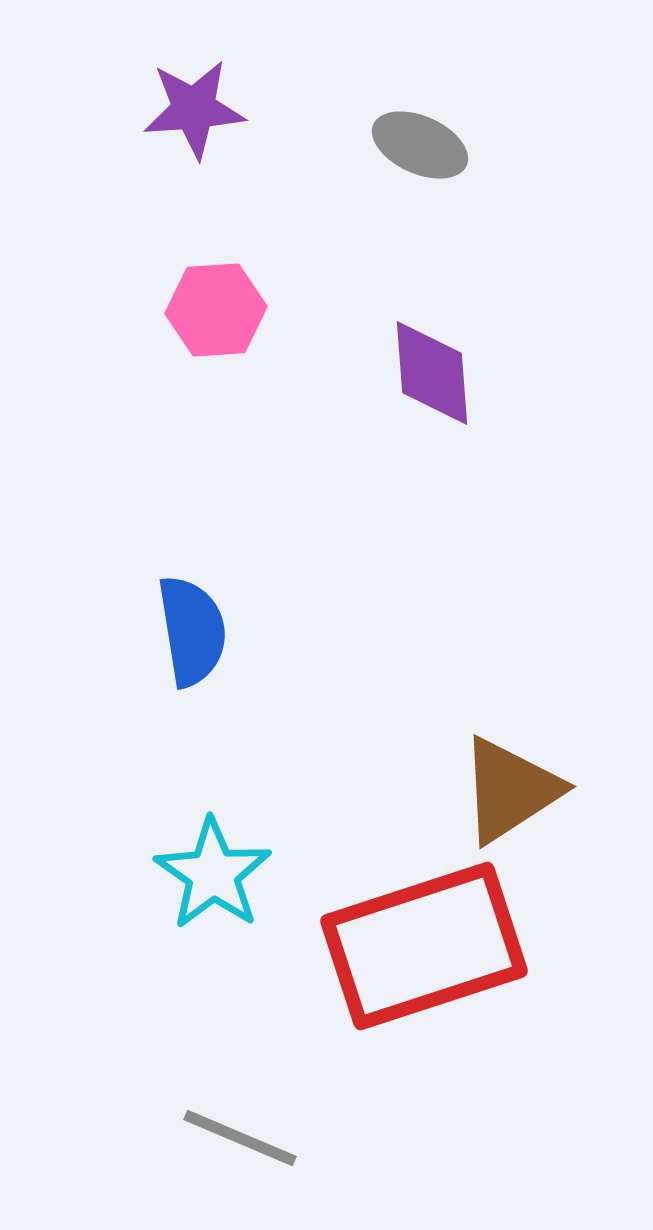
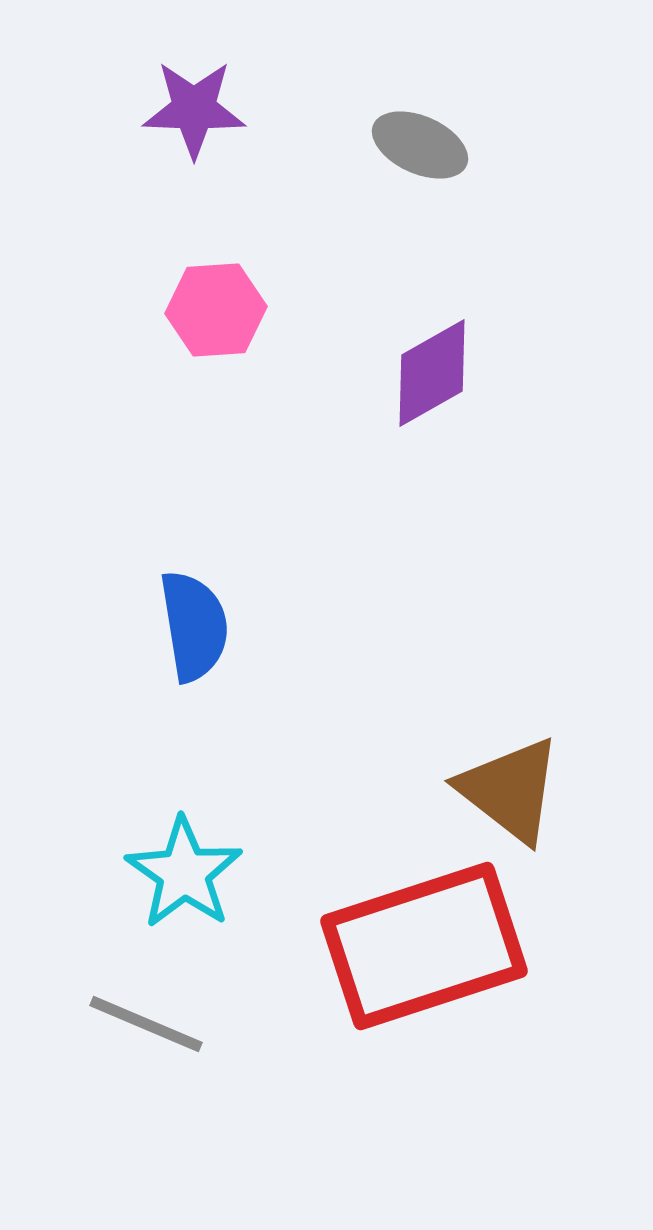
purple star: rotated 6 degrees clockwise
purple diamond: rotated 65 degrees clockwise
blue semicircle: moved 2 px right, 5 px up
brown triangle: rotated 49 degrees counterclockwise
cyan star: moved 29 px left, 1 px up
gray line: moved 94 px left, 114 px up
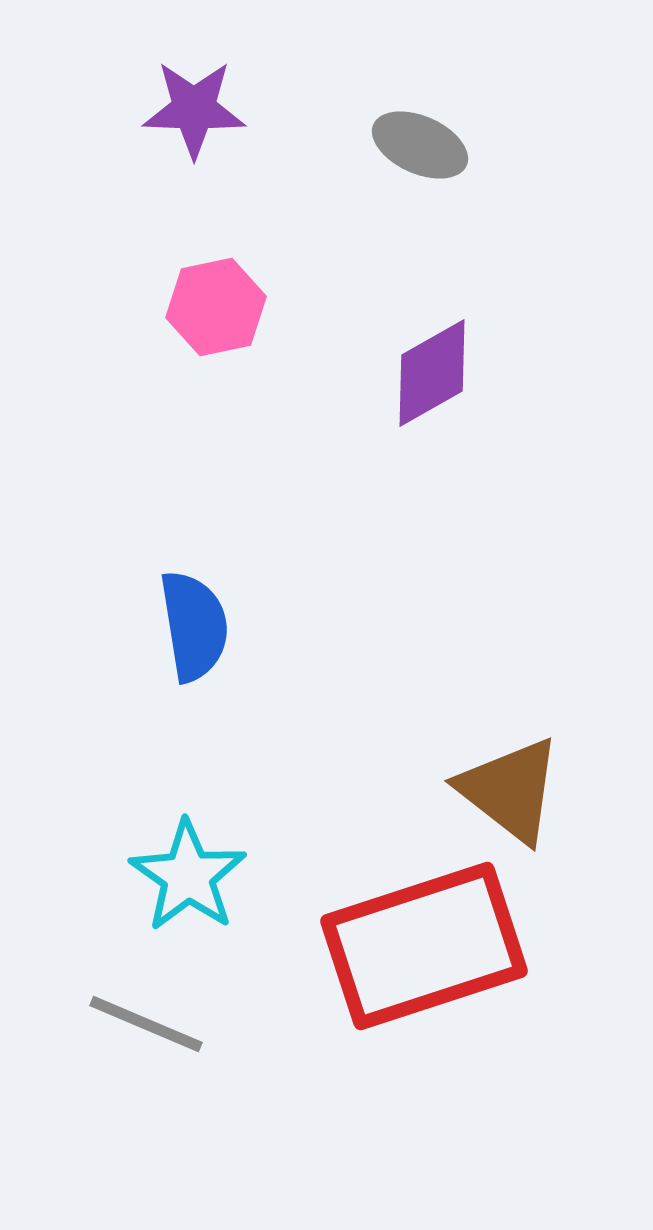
pink hexagon: moved 3 px up; rotated 8 degrees counterclockwise
cyan star: moved 4 px right, 3 px down
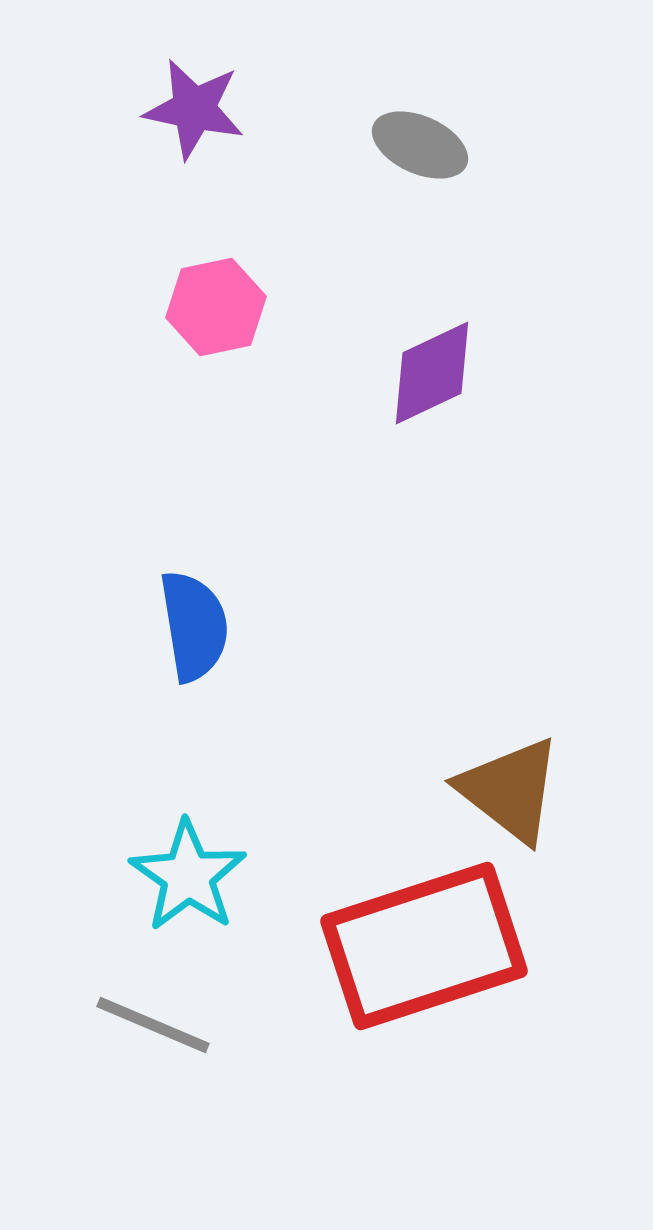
purple star: rotated 10 degrees clockwise
purple diamond: rotated 4 degrees clockwise
gray line: moved 7 px right, 1 px down
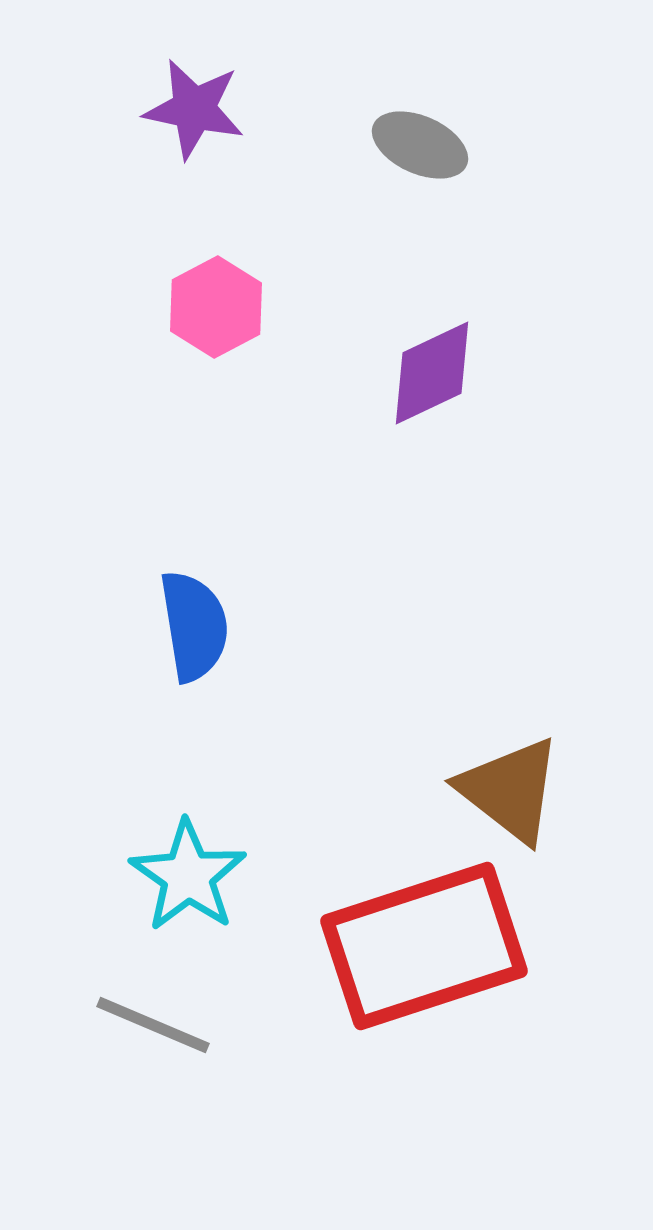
pink hexagon: rotated 16 degrees counterclockwise
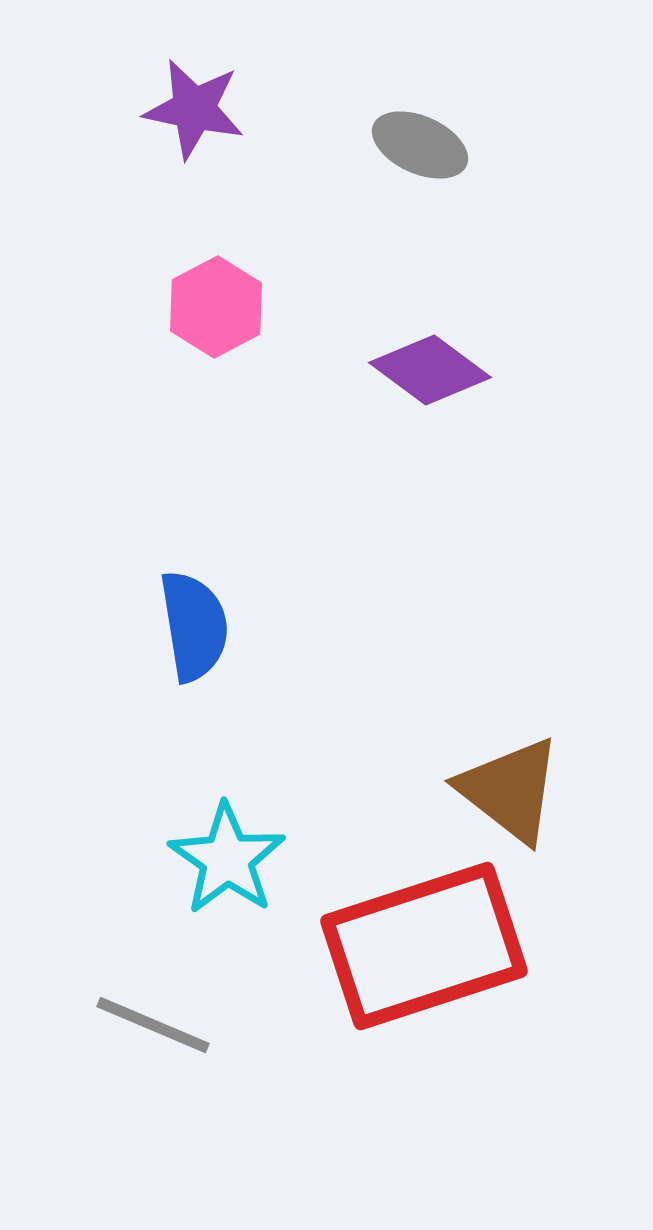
purple diamond: moved 2 px left, 3 px up; rotated 62 degrees clockwise
cyan star: moved 39 px right, 17 px up
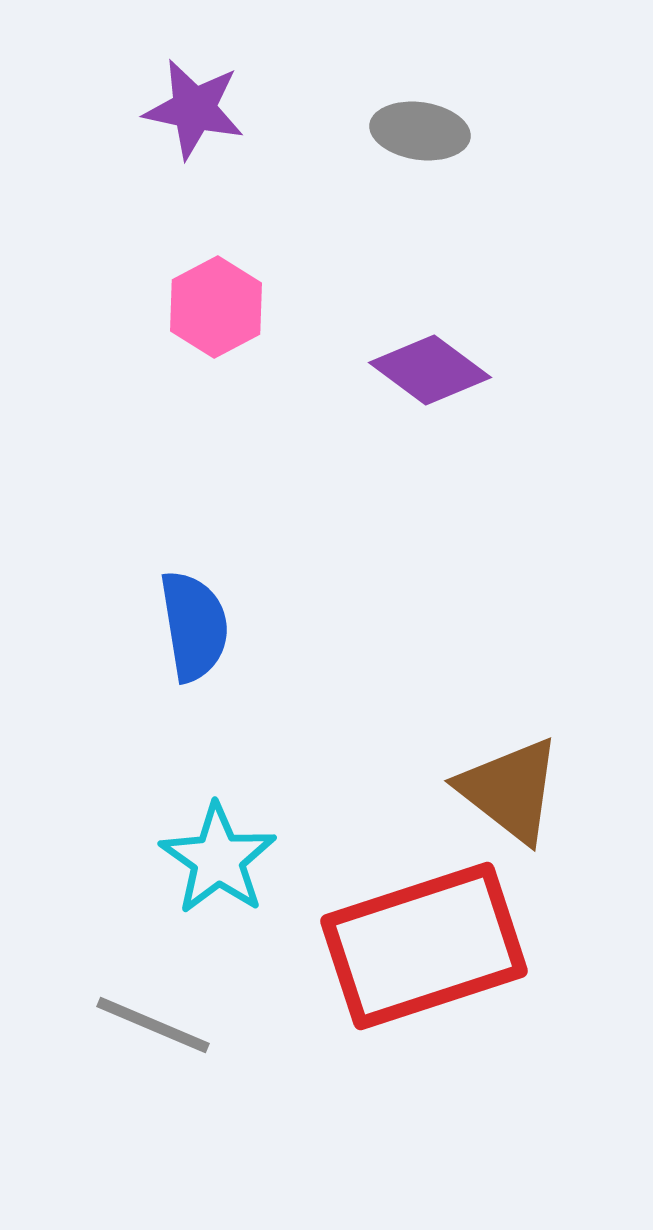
gray ellipse: moved 14 px up; rotated 16 degrees counterclockwise
cyan star: moved 9 px left
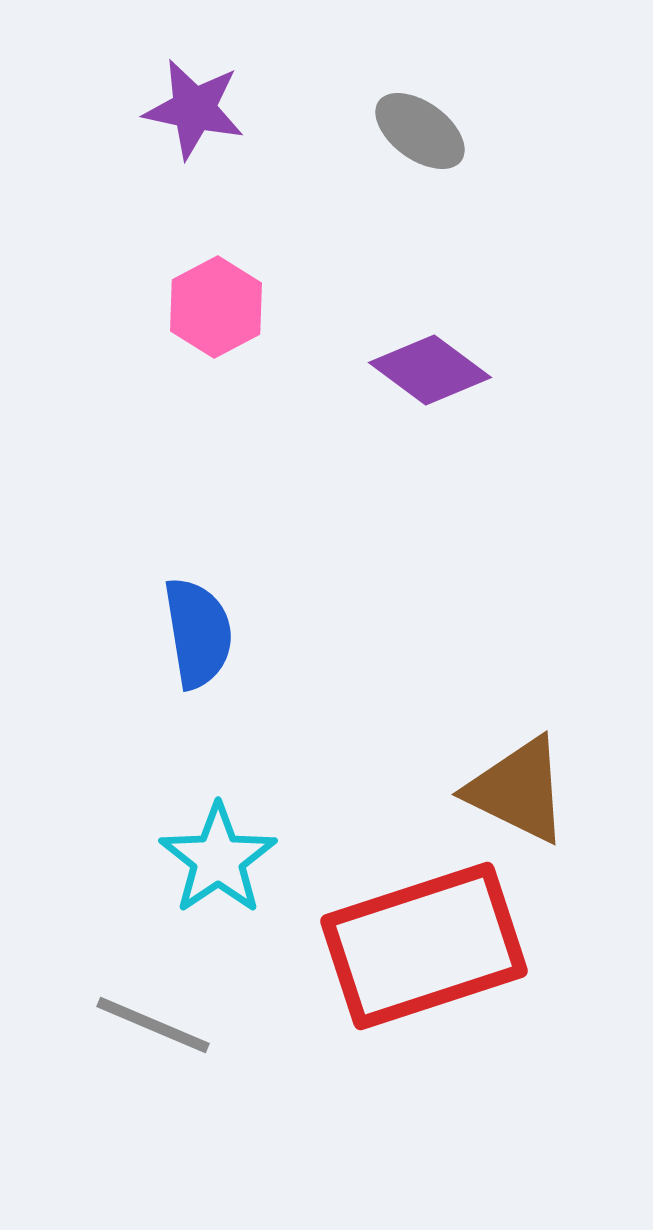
gray ellipse: rotated 28 degrees clockwise
blue semicircle: moved 4 px right, 7 px down
brown triangle: moved 8 px right; rotated 12 degrees counterclockwise
cyan star: rotated 3 degrees clockwise
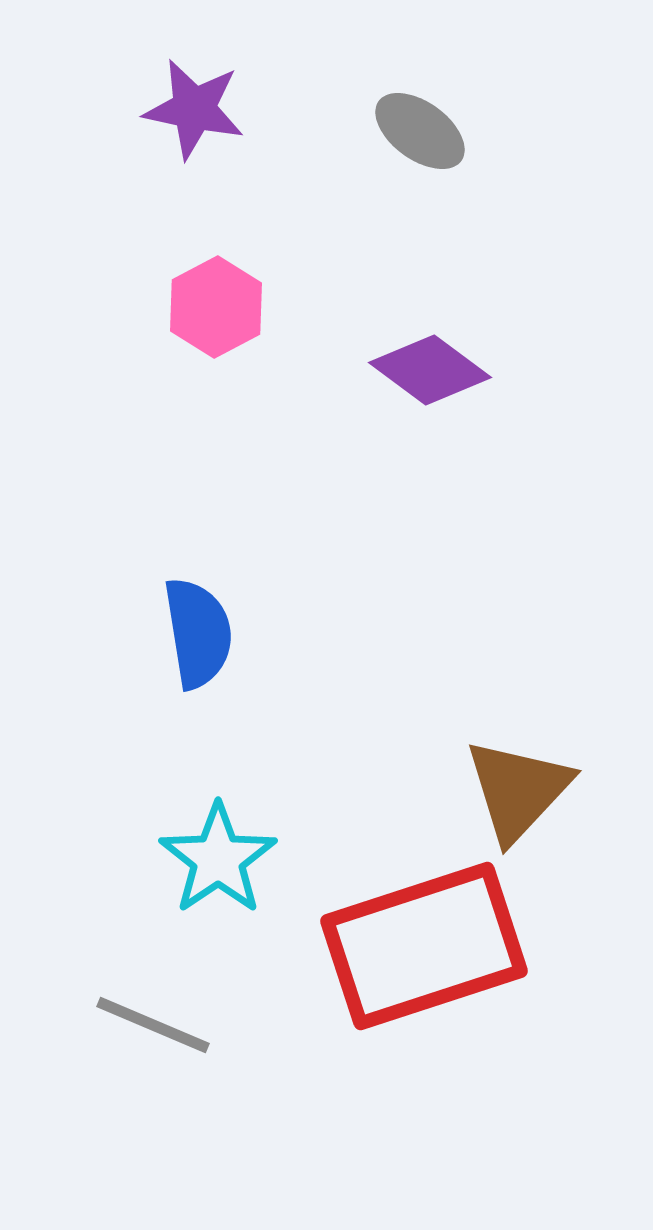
brown triangle: rotated 47 degrees clockwise
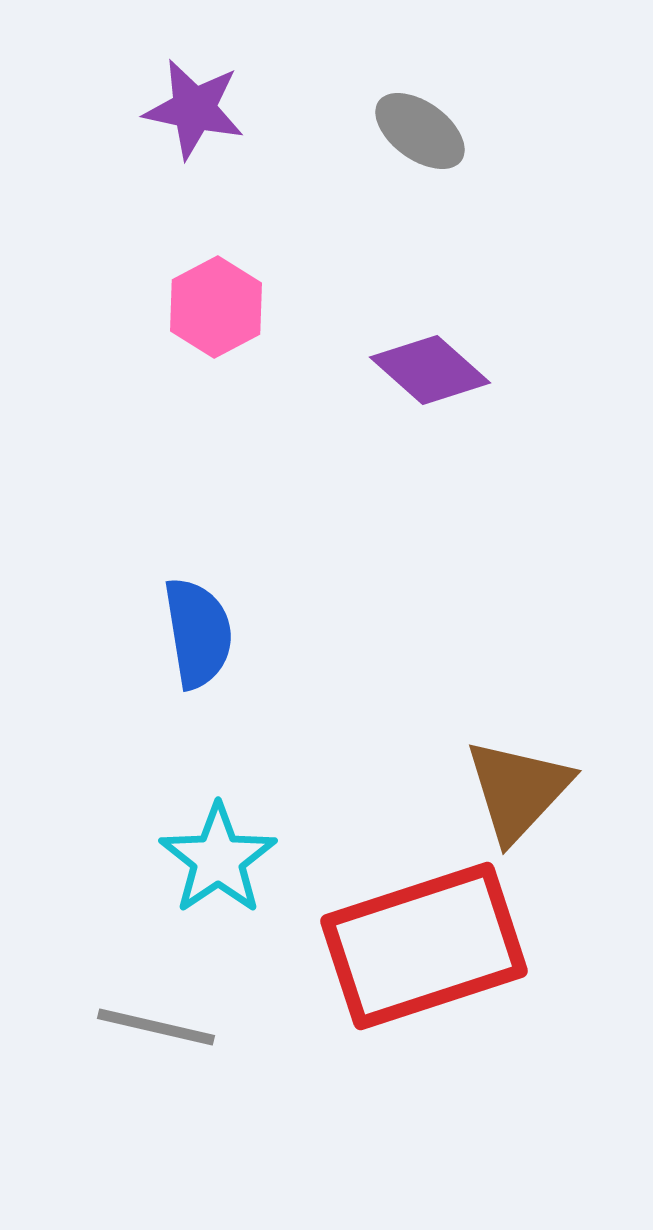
purple diamond: rotated 5 degrees clockwise
gray line: moved 3 px right, 2 px down; rotated 10 degrees counterclockwise
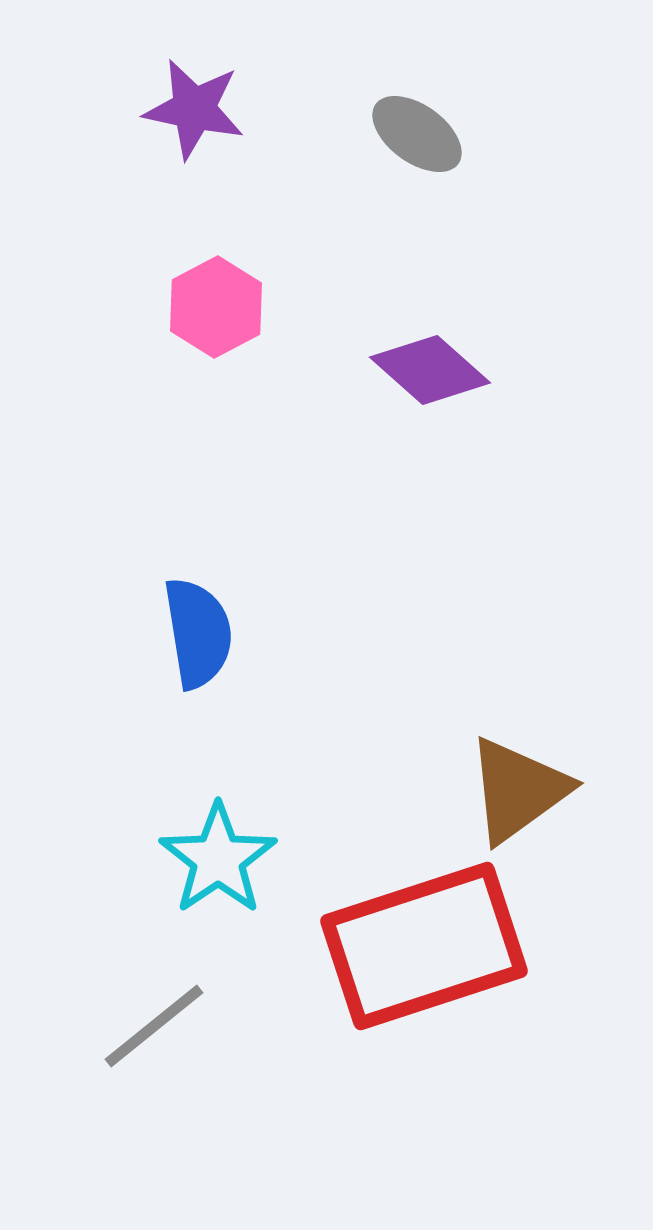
gray ellipse: moved 3 px left, 3 px down
brown triangle: rotated 11 degrees clockwise
gray line: moved 2 px left, 1 px up; rotated 52 degrees counterclockwise
